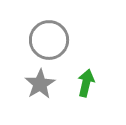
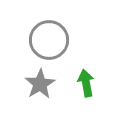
green arrow: rotated 24 degrees counterclockwise
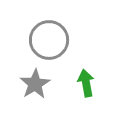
gray star: moved 5 px left
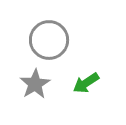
green arrow: rotated 112 degrees counterclockwise
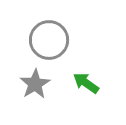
green arrow: rotated 68 degrees clockwise
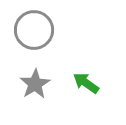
gray circle: moved 15 px left, 10 px up
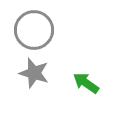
gray star: moved 1 px left, 11 px up; rotated 24 degrees counterclockwise
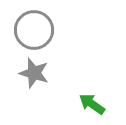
green arrow: moved 6 px right, 21 px down
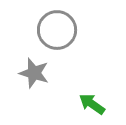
gray circle: moved 23 px right
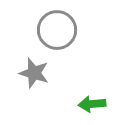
green arrow: rotated 40 degrees counterclockwise
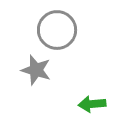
gray star: moved 2 px right, 3 px up
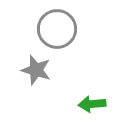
gray circle: moved 1 px up
